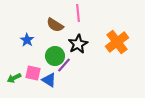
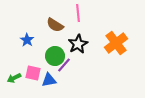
orange cross: moved 1 px left, 1 px down
blue triangle: rotated 42 degrees counterclockwise
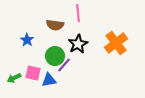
brown semicircle: rotated 24 degrees counterclockwise
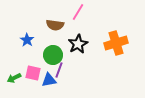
pink line: moved 1 px up; rotated 36 degrees clockwise
orange cross: rotated 20 degrees clockwise
green circle: moved 2 px left, 1 px up
purple line: moved 5 px left, 5 px down; rotated 21 degrees counterclockwise
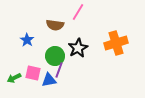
black star: moved 4 px down
green circle: moved 2 px right, 1 px down
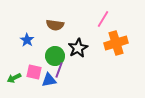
pink line: moved 25 px right, 7 px down
pink square: moved 1 px right, 1 px up
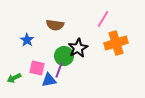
green circle: moved 9 px right
pink square: moved 3 px right, 4 px up
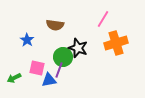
black star: rotated 24 degrees counterclockwise
green circle: moved 1 px left, 1 px down
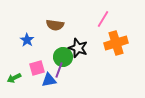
pink square: rotated 28 degrees counterclockwise
